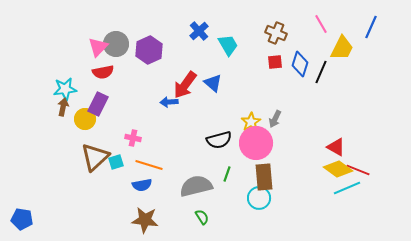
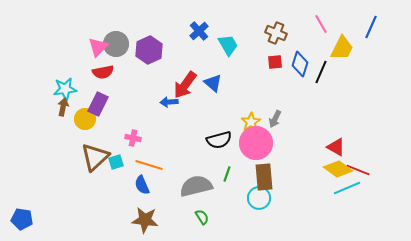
blue semicircle: rotated 78 degrees clockwise
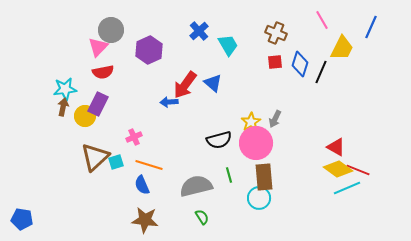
pink line: moved 1 px right, 4 px up
gray circle: moved 5 px left, 14 px up
yellow circle: moved 3 px up
pink cross: moved 1 px right, 1 px up; rotated 35 degrees counterclockwise
green line: moved 2 px right, 1 px down; rotated 35 degrees counterclockwise
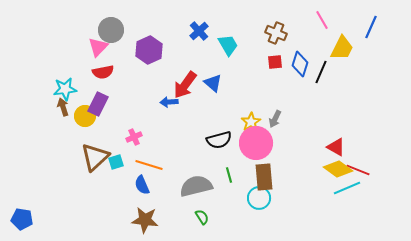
brown arrow: rotated 30 degrees counterclockwise
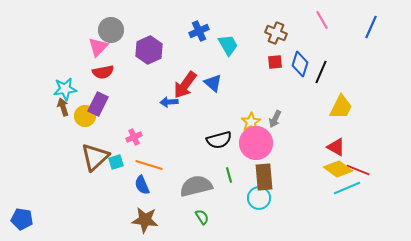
blue cross: rotated 18 degrees clockwise
yellow trapezoid: moved 1 px left, 59 px down
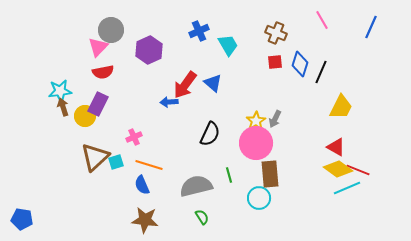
cyan star: moved 5 px left, 2 px down
yellow star: moved 5 px right, 1 px up
black semicircle: moved 9 px left, 6 px up; rotated 50 degrees counterclockwise
brown rectangle: moved 6 px right, 3 px up
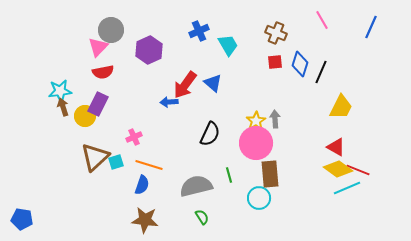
gray arrow: rotated 150 degrees clockwise
blue semicircle: rotated 138 degrees counterclockwise
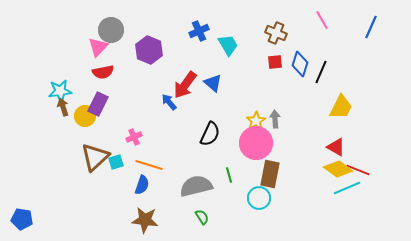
purple hexagon: rotated 12 degrees counterclockwise
blue arrow: rotated 54 degrees clockwise
brown rectangle: rotated 16 degrees clockwise
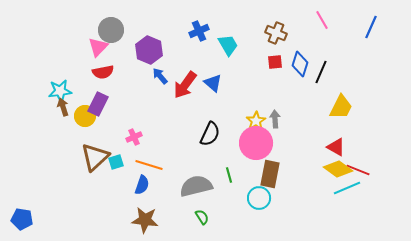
blue arrow: moved 9 px left, 26 px up
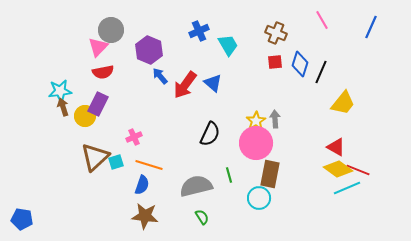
yellow trapezoid: moved 2 px right, 4 px up; rotated 12 degrees clockwise
brown star: moved 4 px up
